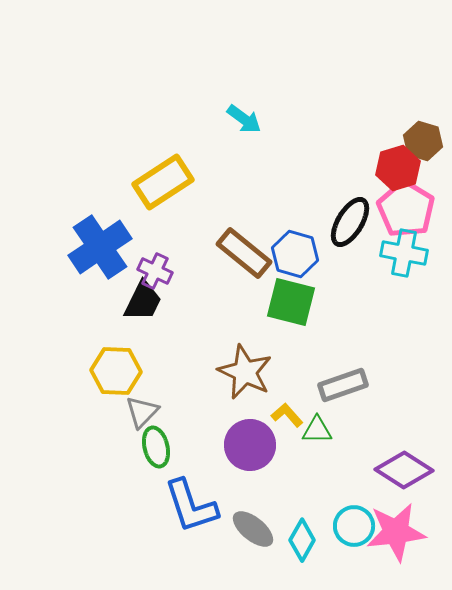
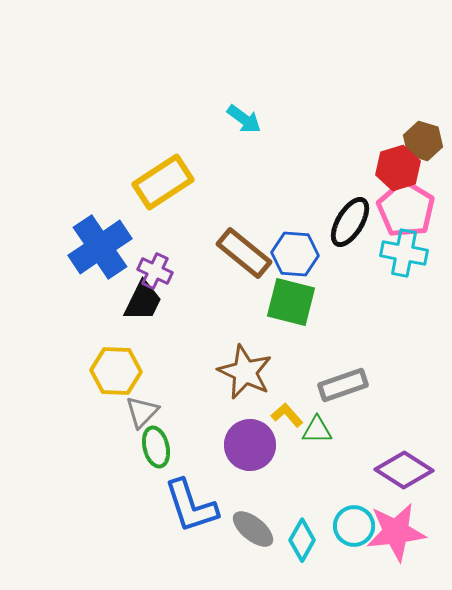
blue hexagon: rotated 12 degrees counterclockwise
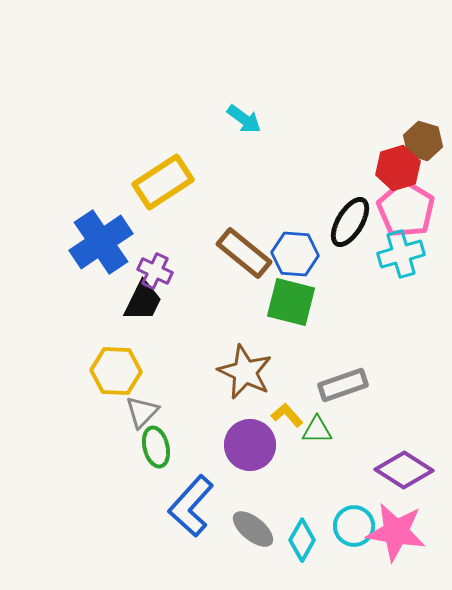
blue cross: moved 1 px right, 5 px up
cyan cross: moved 3 px left, 1 px down; rotated 27 degrees counterclockwise
blue L-shape: rotated 60 degrees clockwise
pink star: rotated 16 degrees clockwise
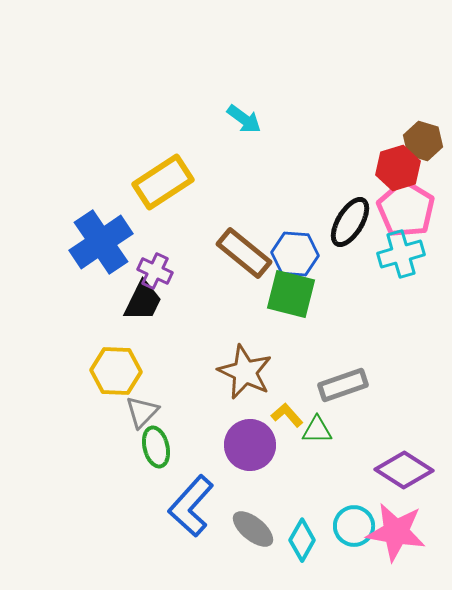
green square: moved 8 px up
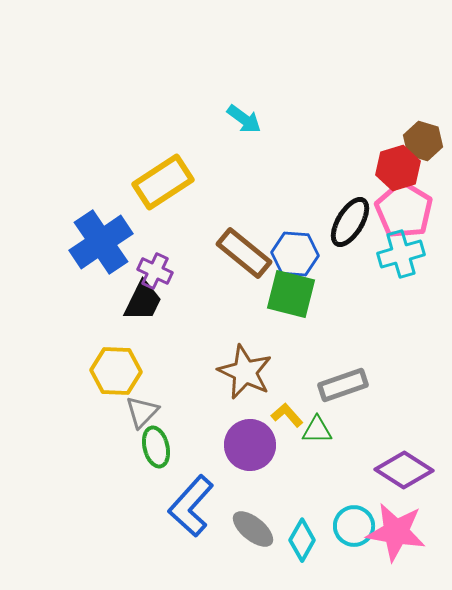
pink pentagon: moved 2 px left, 1 px down
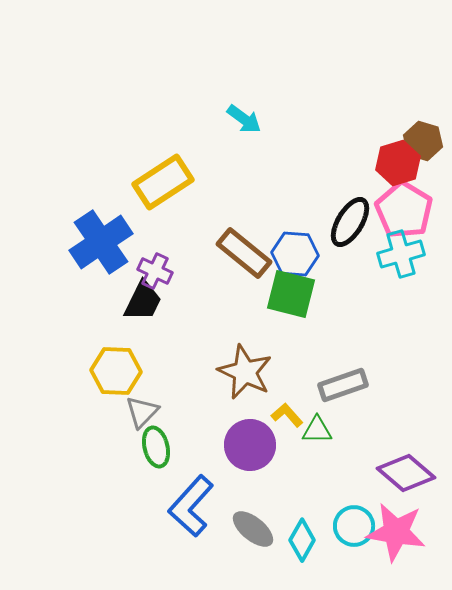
red hexagon: moved 5 px up
purple diamond: moved 2 px right, 3 px down; rotated 8 degrees clockwise
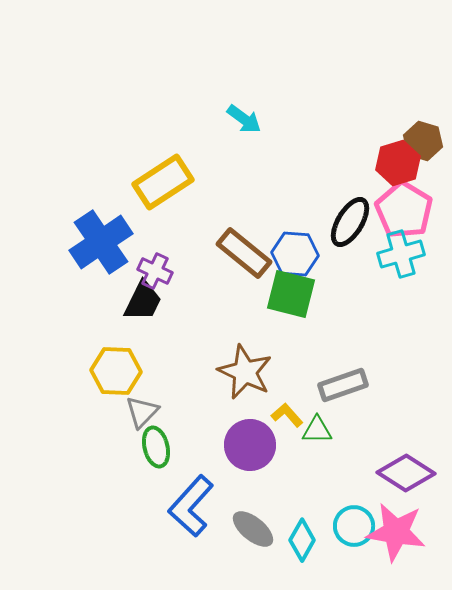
purple diamond: rotated 8 degrees counterclockwise
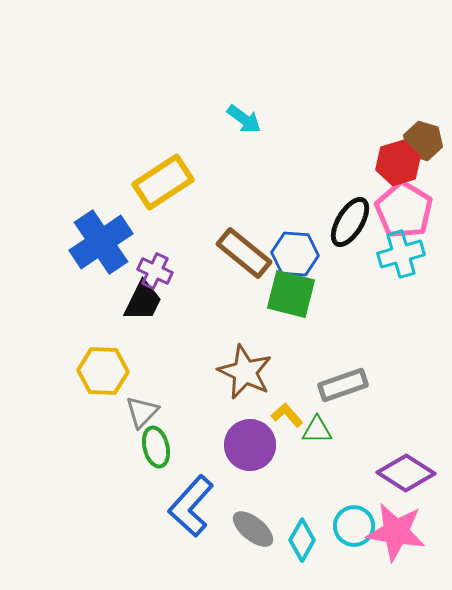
yellow hexagon: moved 13 px left
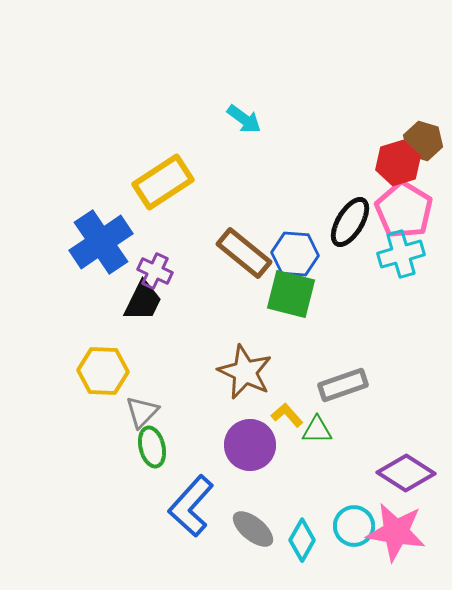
green ellipse: moved 4 px left
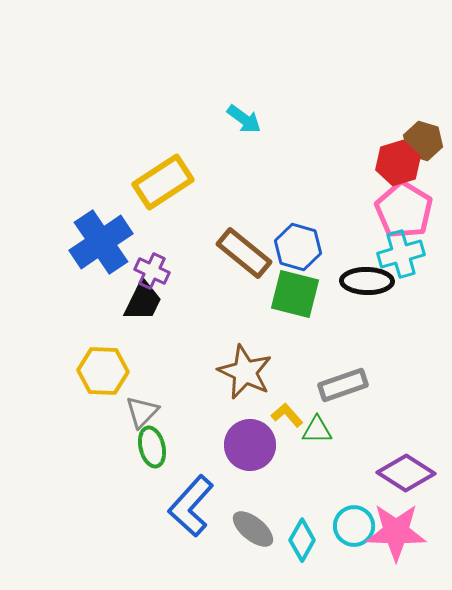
black ellipse: moved 17 px right, 59 px down; rotated 60 degrees clockwise
blue hexagon: moved 3 px right, 7 px up; rotated 12 degrees clockwise
purple cross: moved 3 px left
green square: moved 4 px right
pink star: rotated 8 degrees counterclockwise
